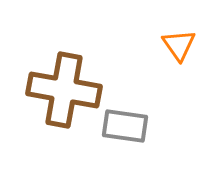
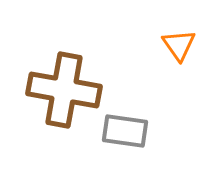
gray rectangle: moved 5 px down
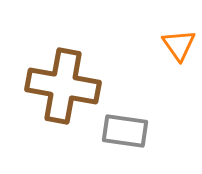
brown cross: moved 1 px left, 4 px up
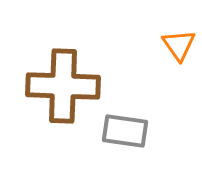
brown cross: rotated 8 degrees counterclockwise
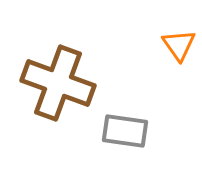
brown cross: moved 5 px left, 3 px up; rotated 18 degrees clockwise
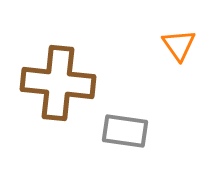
brown cross: rotated 14 degrees counterclockwise
